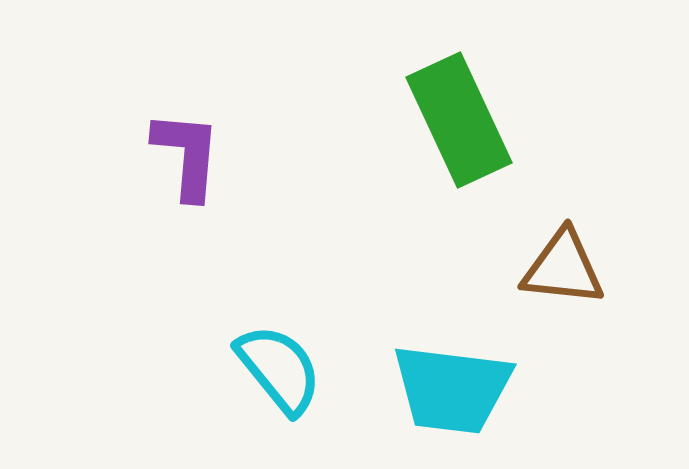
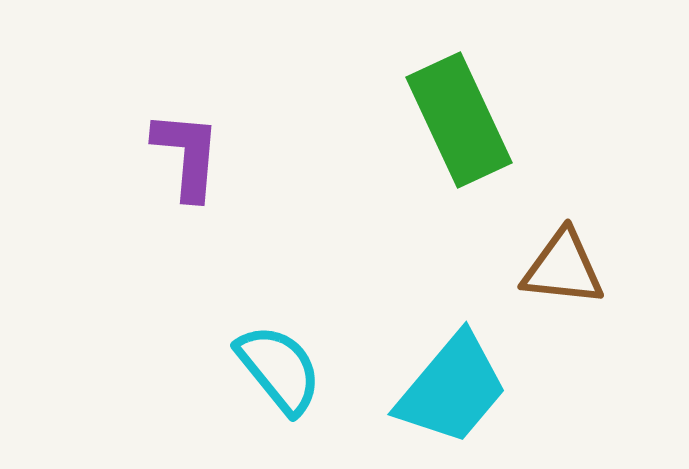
cyan trapezoid: rotated 57 degrees counterclockwise
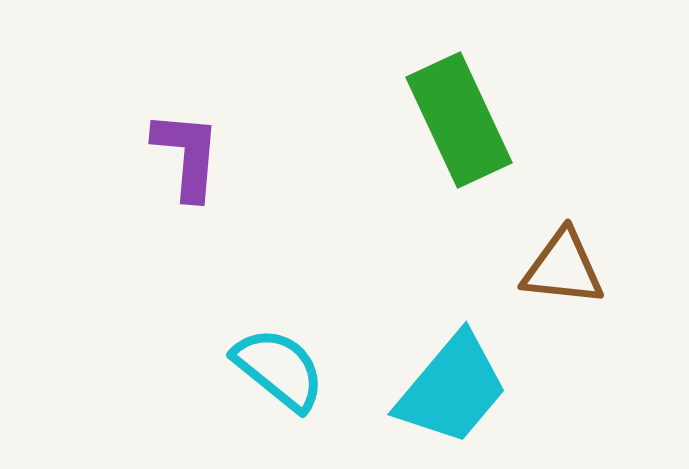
cyan semicircle: rotated 12 degrees counterclockwise
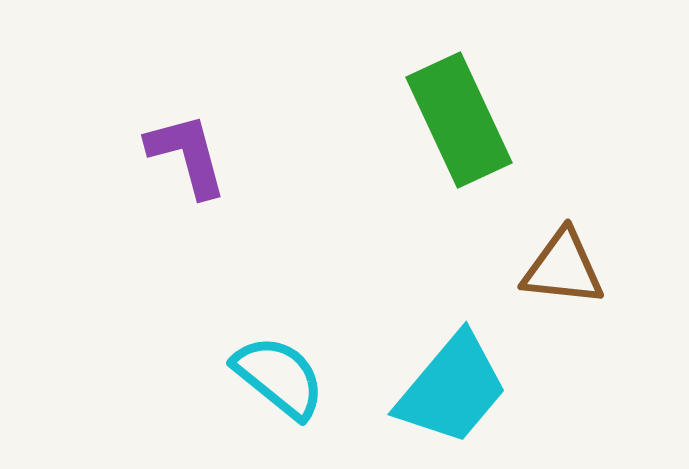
purple L-shape: rotated 20 degrees counterclockwise
cyan semicircle: moved 8 px down
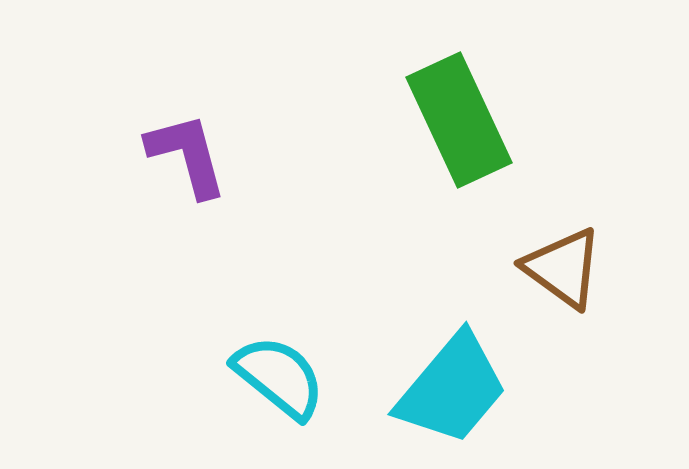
brown triangle: rotated 30 degrees clockwise
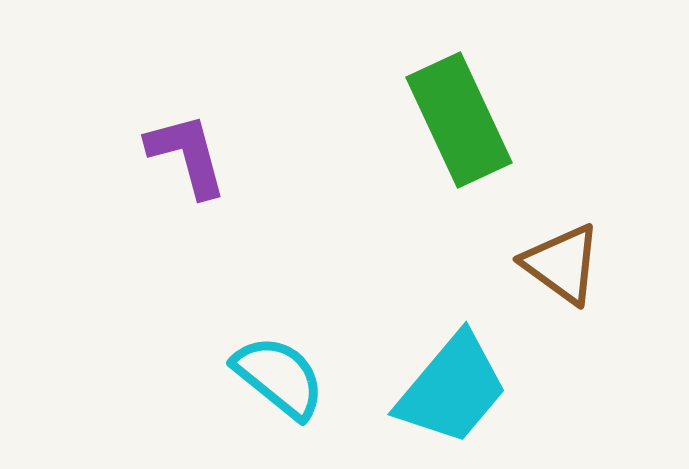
brown triangle: moved 1 px left, 4 px up
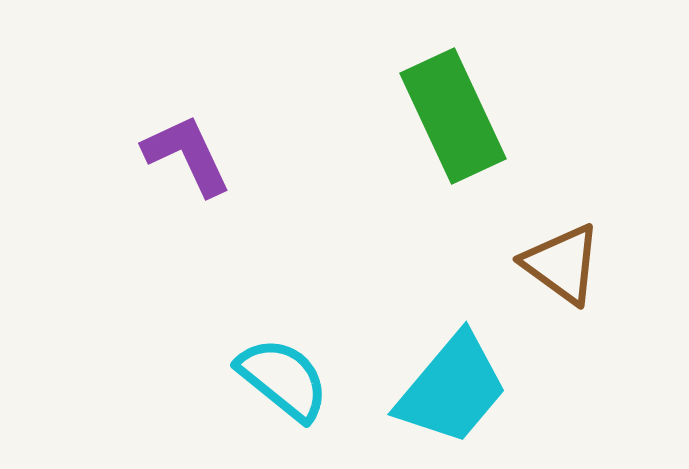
green rectangle: moved 6 px left, 4 px up
purple L-shape: rotated 10 degrees counterclockwise
cyan semicircle: moved 4 px right, 2 px down
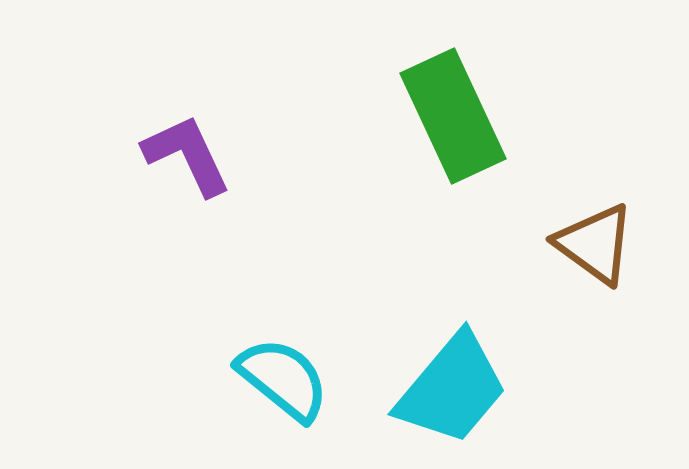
brown triangle: moved 33 px right, 20 px up
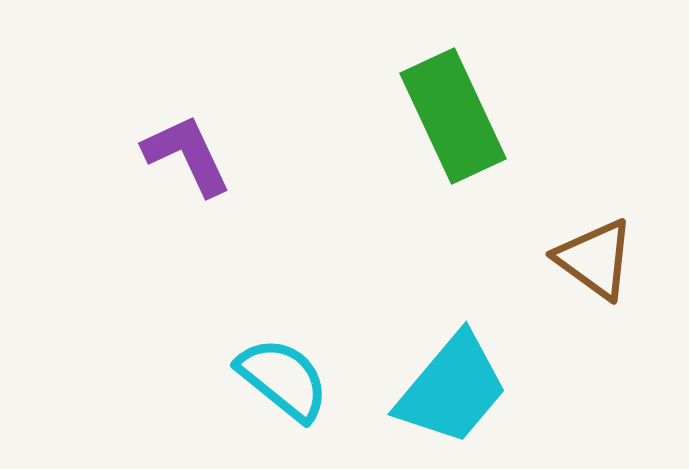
brown triangle: moved 15 px down
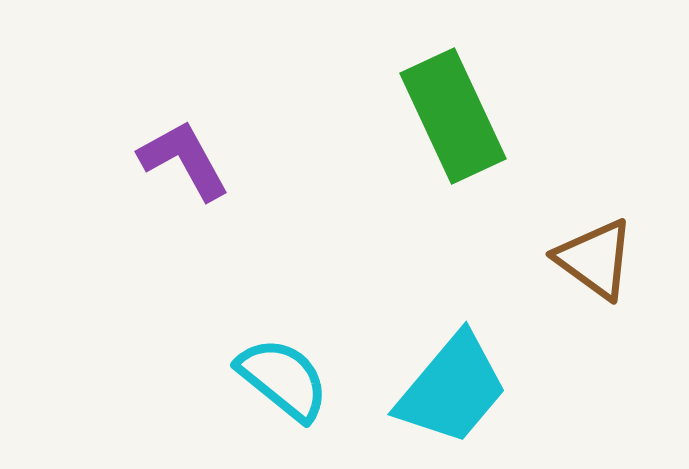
purple L-shape: moved 3 px left, 5 px down; rotated 4 degrees counterclockwise
